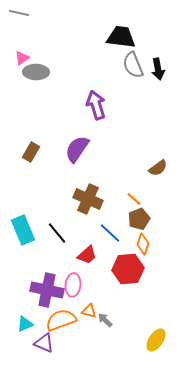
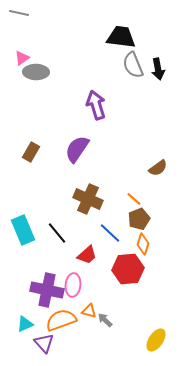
purple triangle: rotated 25 degrees clockwise
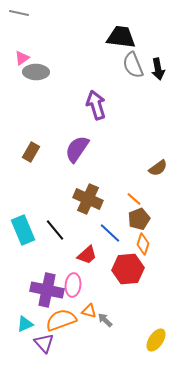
black line: moved 2 px left, 3 px up
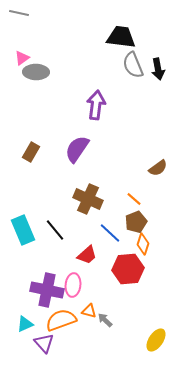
purple arrow: rotated 24 degrees clockwise
brown pentagon: moved 3 px left, 3 px down
